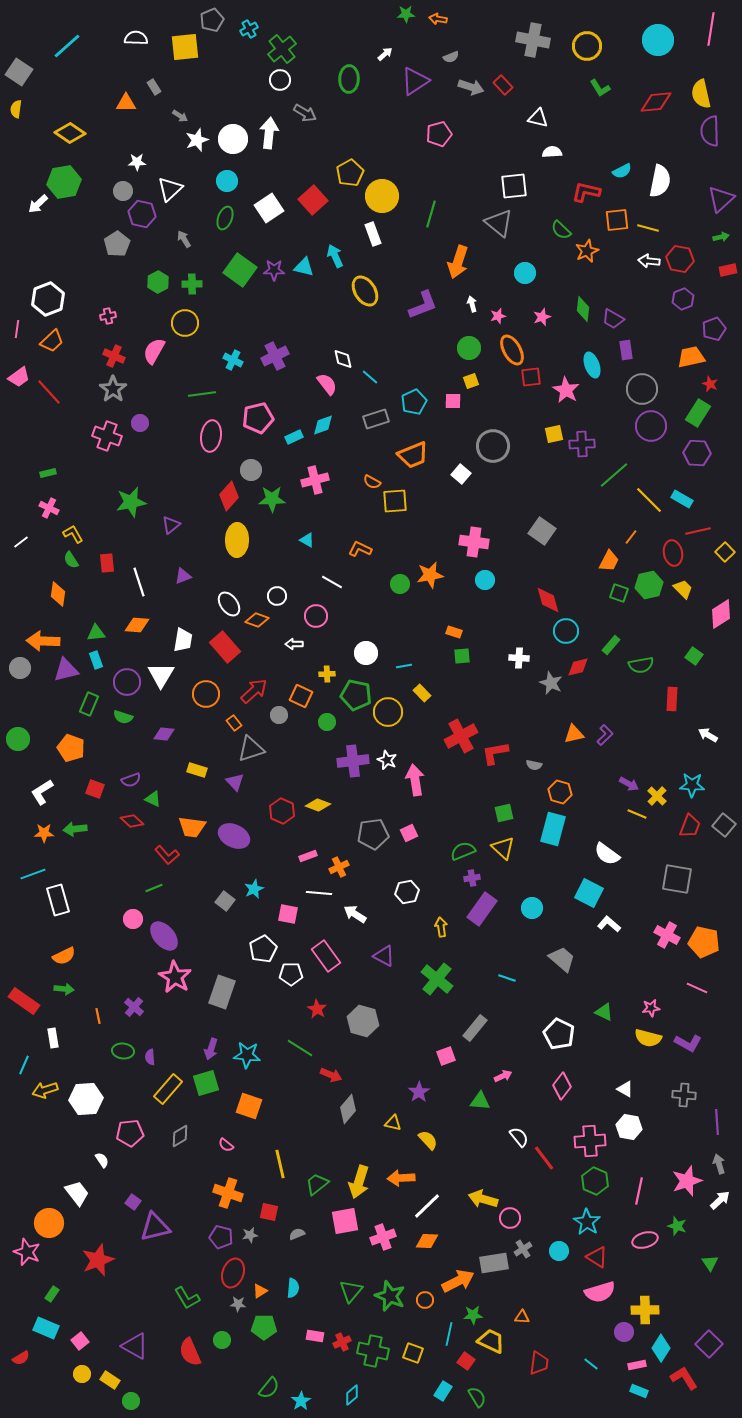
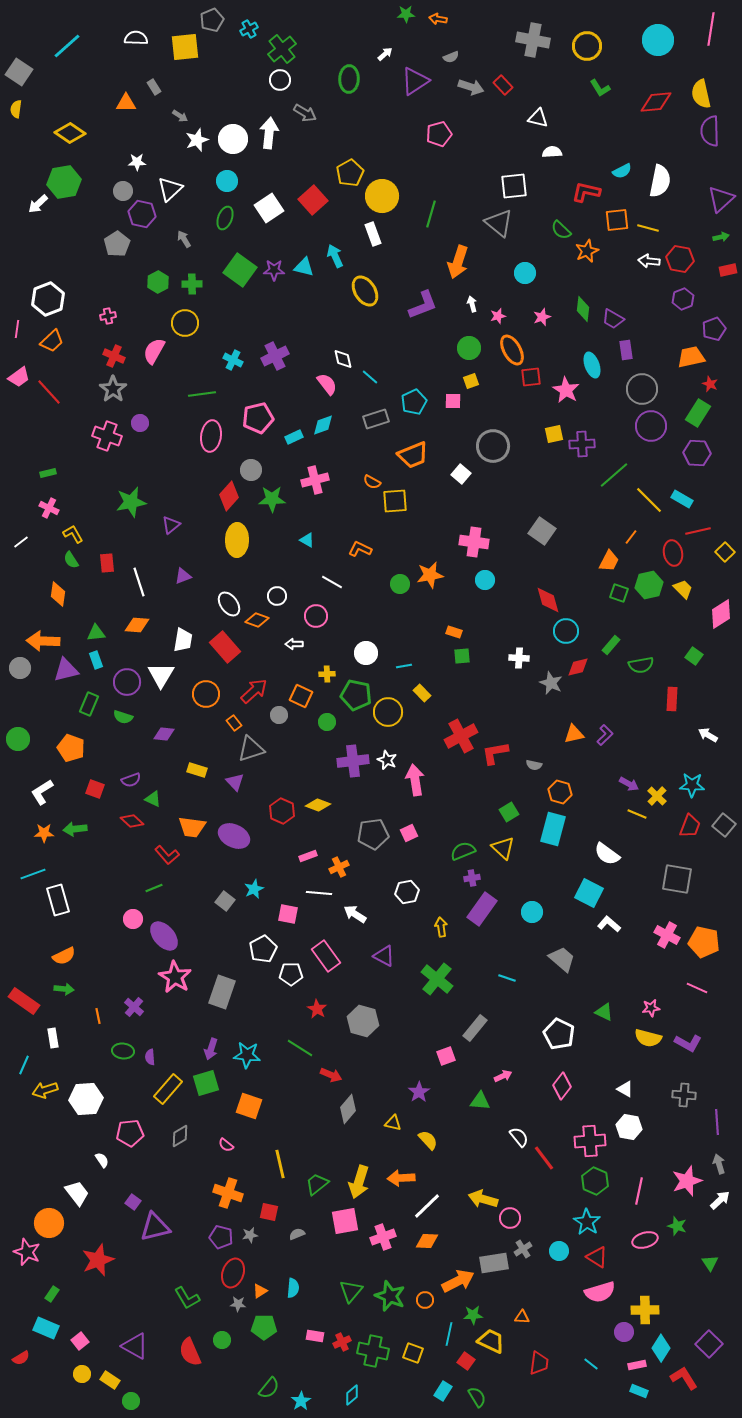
green square at (504, 813): moved 5 px right, 1 px up; rotated 18 degrees counterclockwise
cyan circle at (532, 908): moved 4 px down
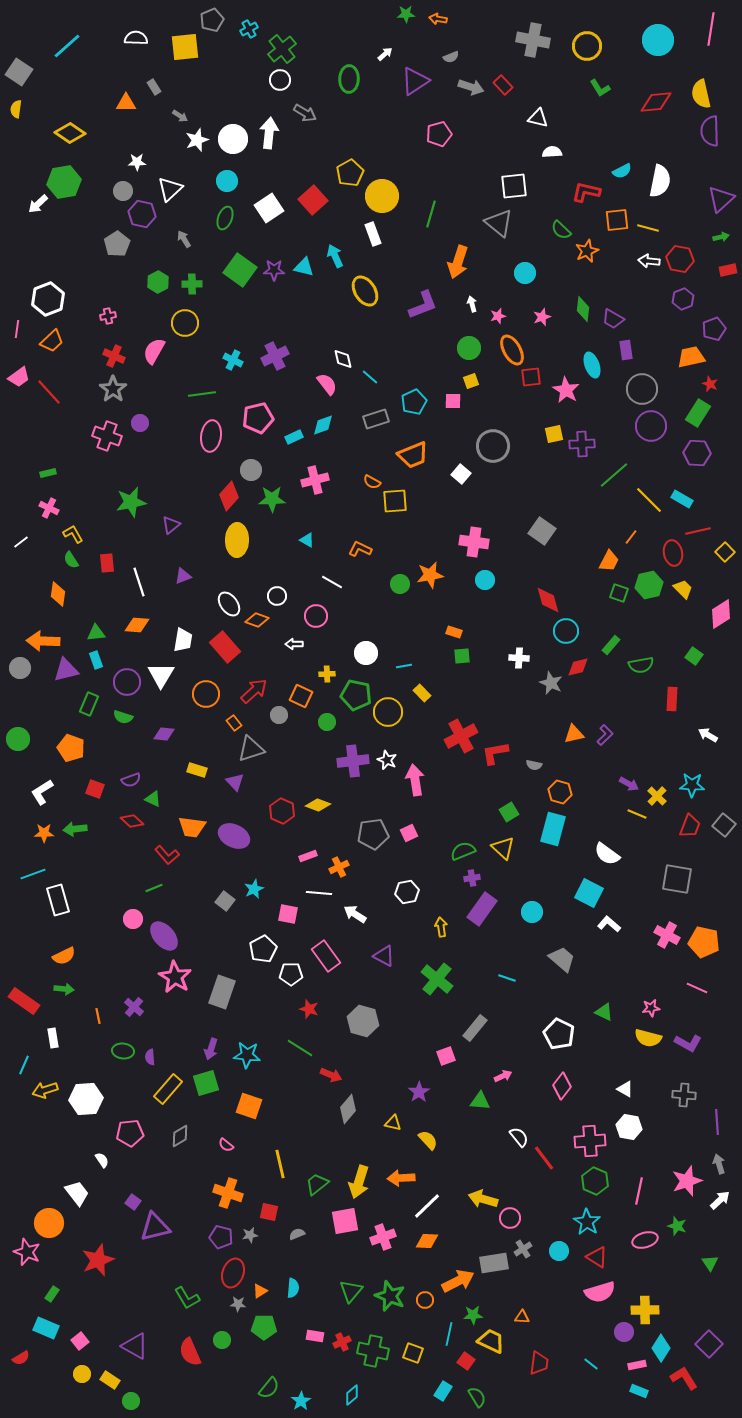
red star at (317, 1009): moved 8 px left; rotated 12 degrees counterclockwise
